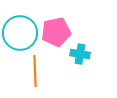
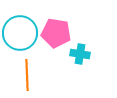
pink pentagon: moved 1 px down; rotated 20 degrees clockwise
orange line: moved 8 px left, 4 px down
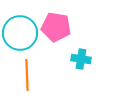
pink pentagon: moved 6 px up
cyan cross: moved 1 px right, 5 px down
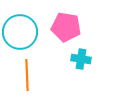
pink pentagon: moved 10 px right
cyan circle: moved 1 px up
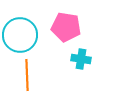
cyan circle: moved 3 px down
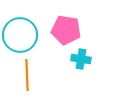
pink pentagon: moved 3 px down
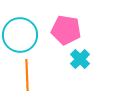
cyan cross: moved 1 px left; rotated 36 degrees clockwise
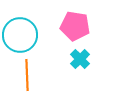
pink pentagon: moved 9 px right, 4 px up
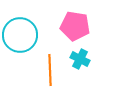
cyan cross: rotated 18 degrees counterclockwise
orange line: moved 23 px right, 5 px up
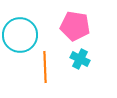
orange line: moved 5 px left, 3 px up
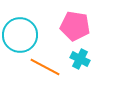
orange line: rotated 60 degrees counterclockwise
